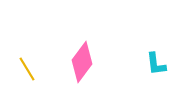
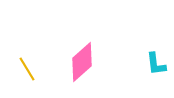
pink diamond: rotated 12 degrees clockwise
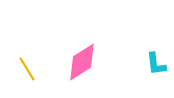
pink diamond: rotated 9 degrees clockwise
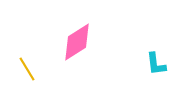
pink diamond: moved 5 px left, 20 px up
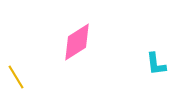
yellow line: moved 11 px left, 8 px down
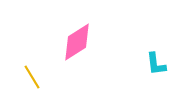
yellow line: moved 16 px right
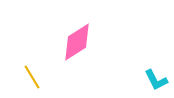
cyan L-shape: moved 16 px down; rotated 20 degrees counterclockwise
